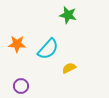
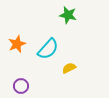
orange star: rotated 24 degrees counterclockwise
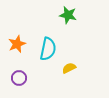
cyan semicircle: rotated 30 degrees counterclockwise
purple circle: moved 2 px left, 8 px up
